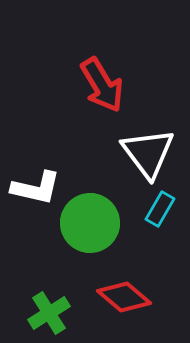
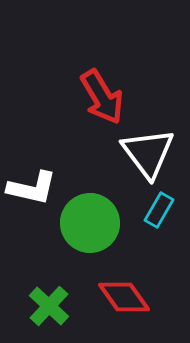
red arrow: moved 12 px down
white L-shape: moved 4 px left
cyan rectangle: moved 1 px left, 1 px down
red diamond: rotated 14 degrees clockwise
green cross: moved 7 px up; rotated 15 degrees counterclockwise
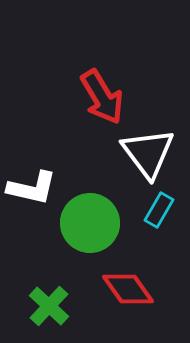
red diamond: moved 4 px right, 8 px up
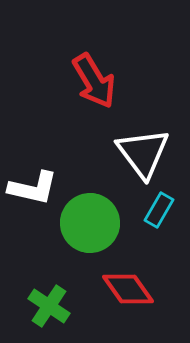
red arrow: moved 8 px left, 16 px up
white triangle: moved 5 px left
white L-shape: moved 1 px right
green cross: rotated 9 degrees counterclockwise
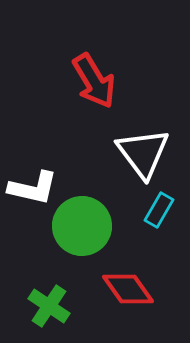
green circle: moved 8 px left, 3 px down
